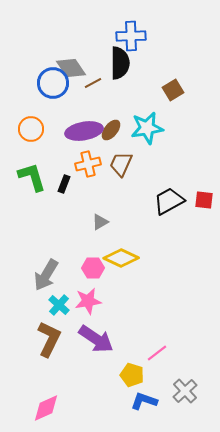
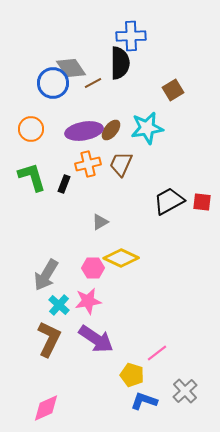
red square: moved 2 px left, 2 px down
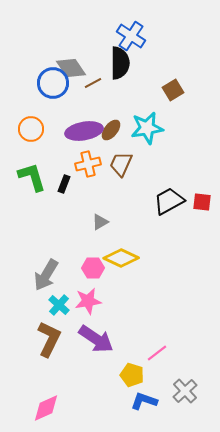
blue cross: rotated 36 degrees clockwise
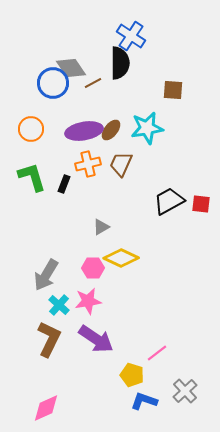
brown square: rotated 35 degrees clockwise
red square: moved 1 px left, 2 px down
gray triangle: moved 1 px right, 5 px down
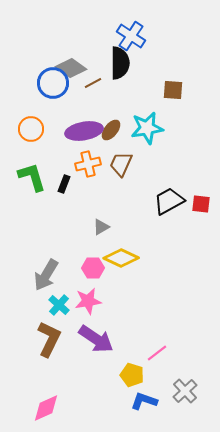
gray diamond: rotated 20 degrees counterclockwise
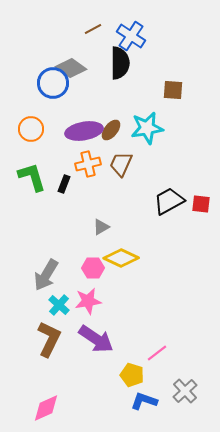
brown line: moved 54 px up
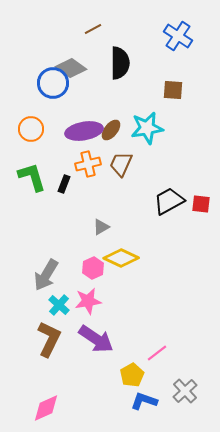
blue cross: moved 47 px right
pink hexagon: rotated 25 degrees counterclockwise
yellow pentagon: rotated 25 degrees clockwise
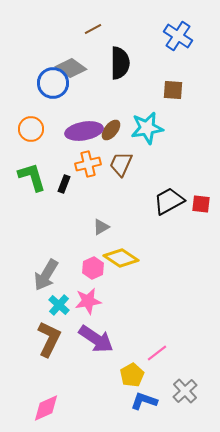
yellow diamond: rotated 8 degrees clockwise
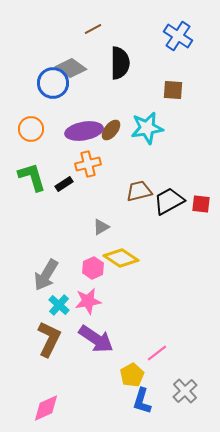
brown trapezoid: moved 18 px right, 27 px down; rotated 52 degrees clockwise
black rectangle: rotated 36 degrees clockwise
blue L-shape: moved 2 px left; rotated 92 degrees counterclockwise
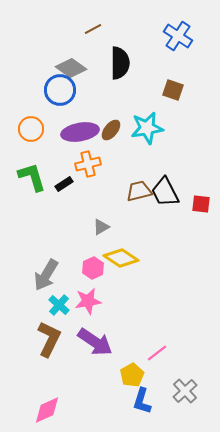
blue circle: moved 7 px right, 7 px down
brown square: rotated 15 degrees clockwise
purple ellipse: moved 4 px left, 1 px down
black trapezoid: moved 4 px left, 9 px up; rotated 88 degrees counterclockwise
purple arrow: moved 1 px left, 3 px down
pink diamond: moved 1 px right, 2 px down
